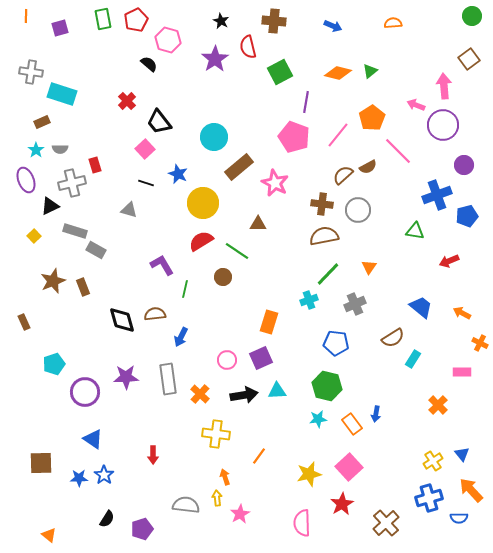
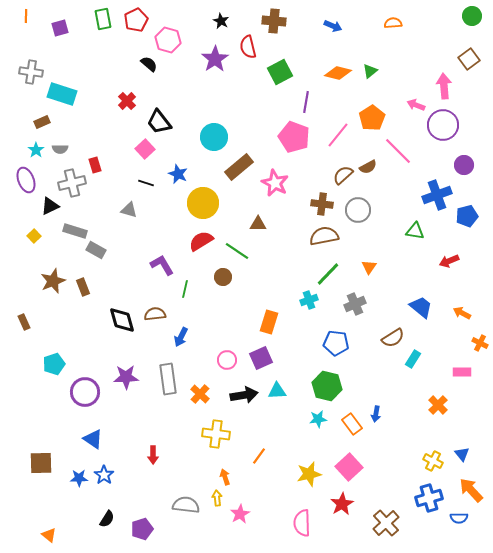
yellow cross at (433, 461): rotated 30 degrees counterclockwise
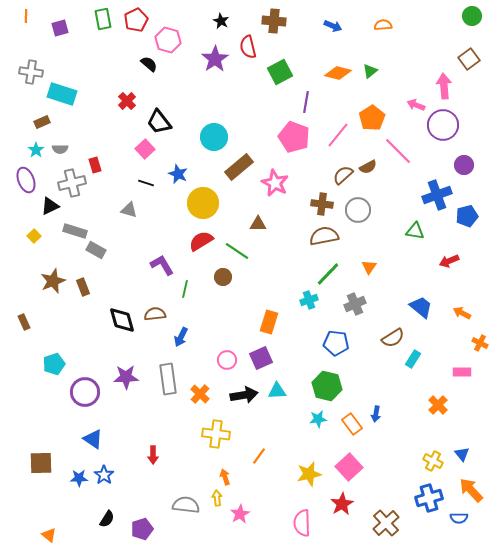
orange semicircle at (393, 23): moved 10 px left, 2 px down
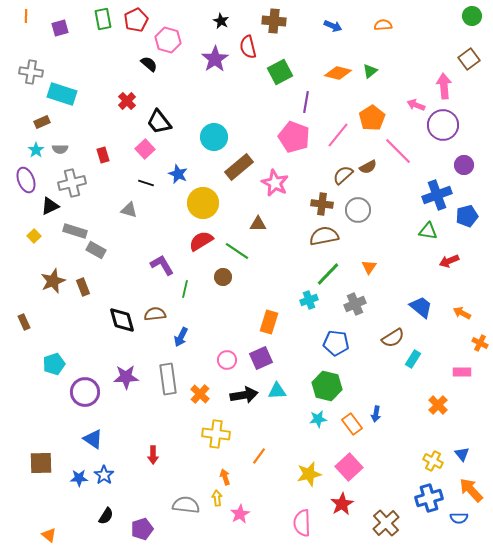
red rectangle at (95, 165): moved 8 px right, 10 px up
green triangle at (415, 231): moved 13 px right
black semicircle at (107, 519): moved 1 px left, 3 px up
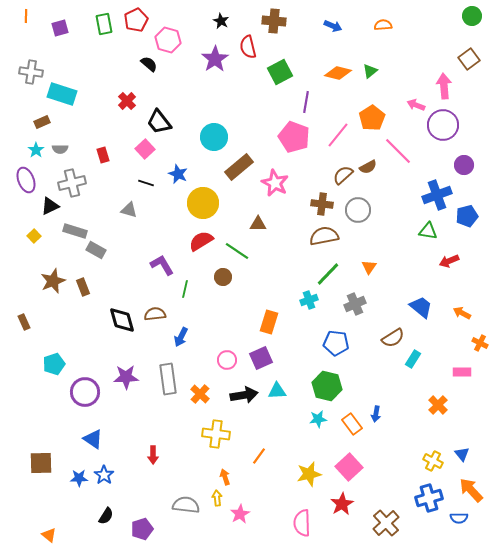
green rectangle at (103, 19): moved 1 px right, 5 px down
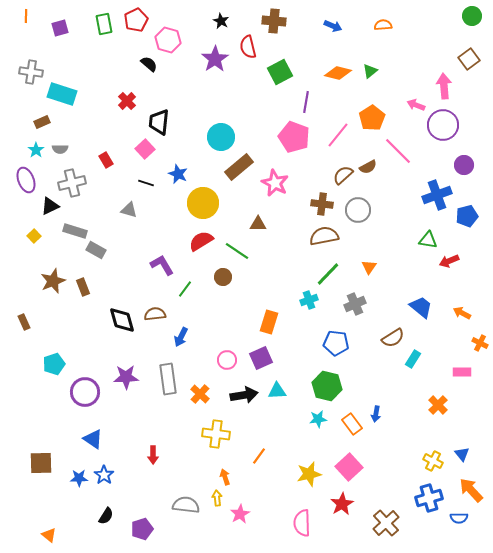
black trapezoid at (159, 122): rotated 44 degrees clockwise
cyan circle at (214, 137): moved 7 px right
red rectangle at (103, 155): moved 3 px right, 5 px down; rotated 14 degrees counterclockwise
green triangle at (428, 231): moved 9 px down
green line at (185, 289): rotated 24 degrees clockwise
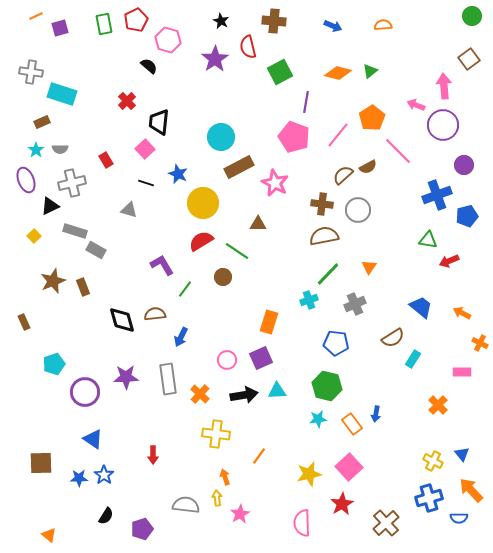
orange line at (26, 16): moved 10 px right; rotated 64 degrees clockwise
black semicircle at (149, 64): moved 2 px down
brown rectangle at (239, 167): rotated 12 degrees clockwise
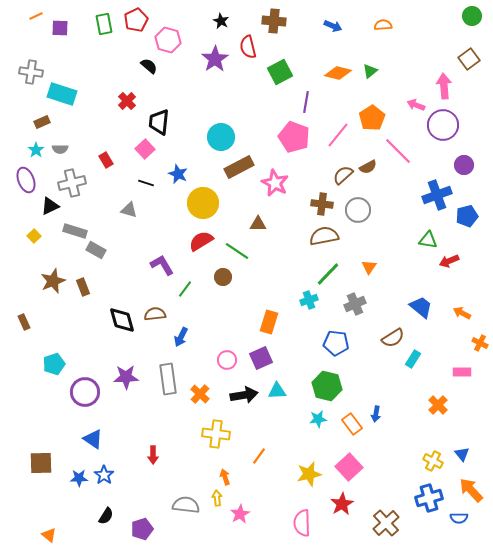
purple square at (60, 28): rotated 18 degrees clockwise
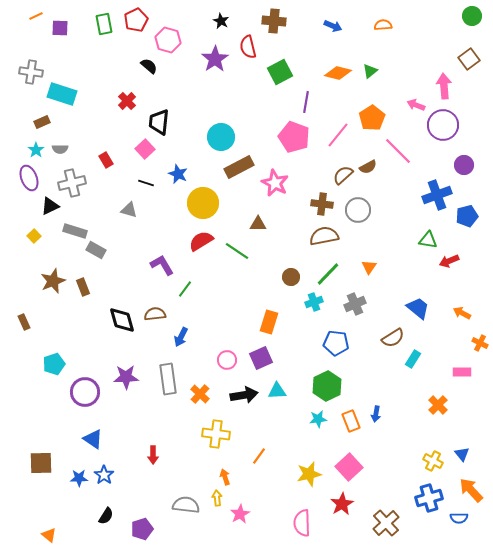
purple ellipse at (26, 180): moved 3 px right, 2 px up
brown circle at (223, 277): moved 68 px right
cyan cross at (309, 300): moved 5 px right, 2 px down
blue trapezoid at (421, 307): moved 3 px left, 1 px down
green hexagon at (327, 386): rotated 20 degrees clockwise
orange rectangle at (352, 424): moved 1 px left, 3 px up; rotated 15 degrees clockwise
